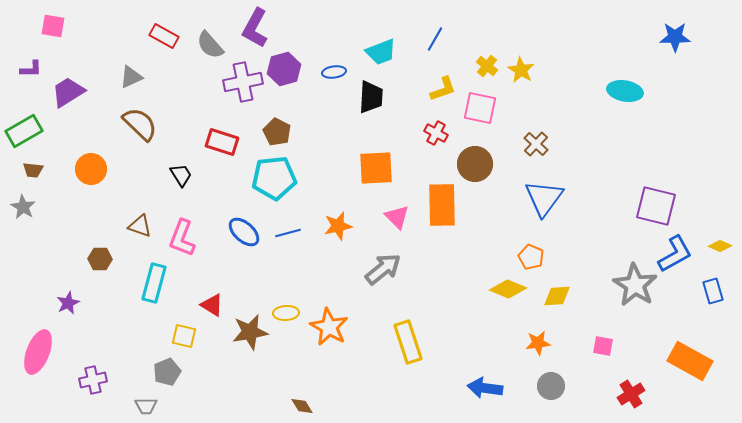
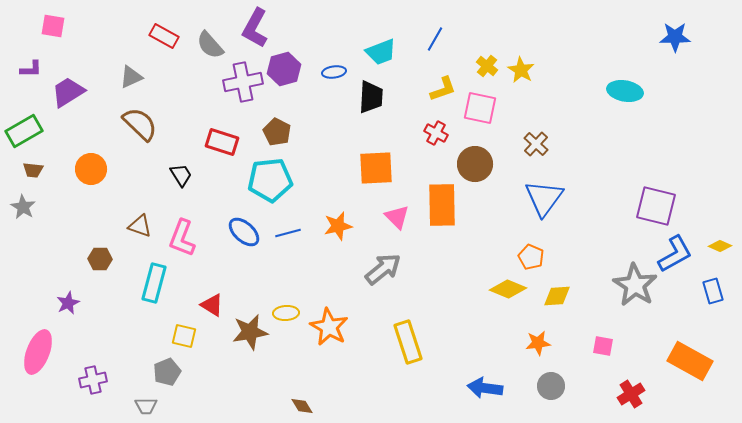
cyan pentagon at (274, 178): moved 4 px left, 2 px down
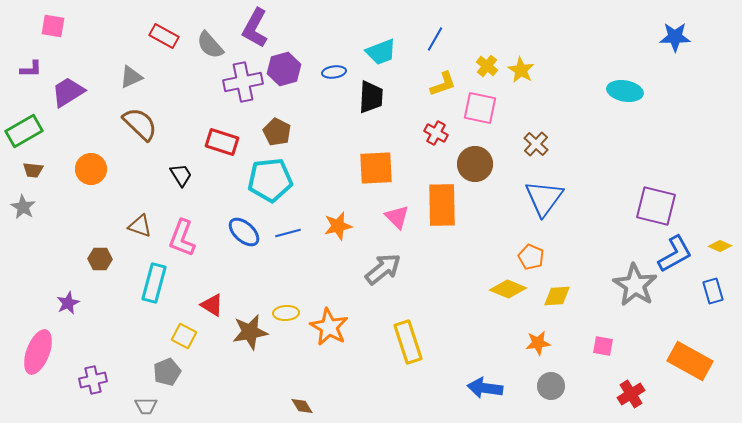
yellow L-shape at (443, 89): moved 5 px up
yellow square at (184, 336): rotated 15 degrees clockwise
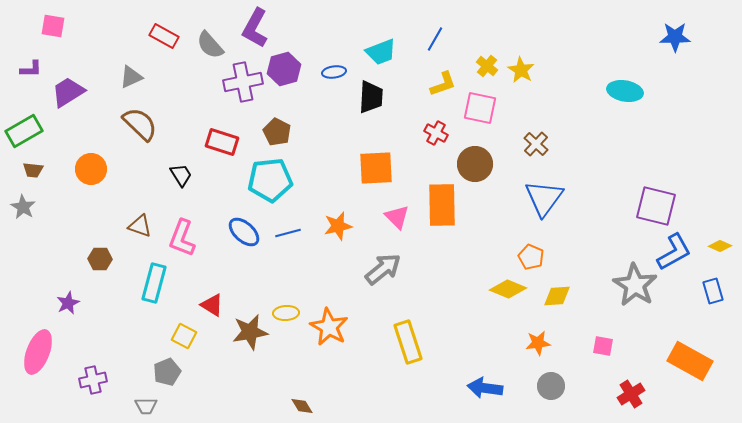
blue L-shape at (675, 254): moved 1 px left, 2 px up
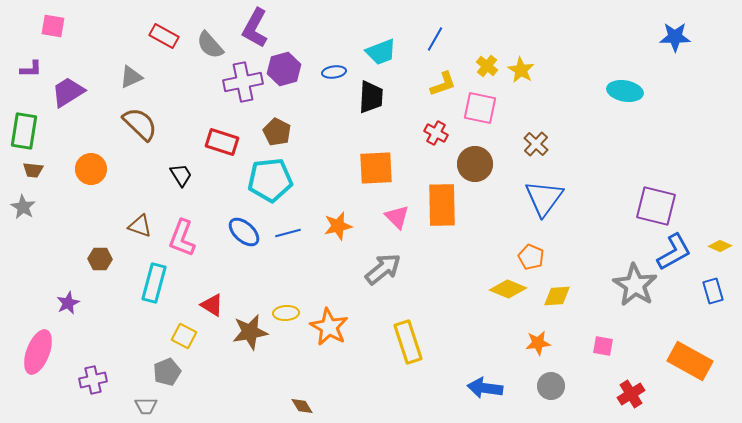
green rectangle at (24, 131): rotated 51 degrees counterclockwise
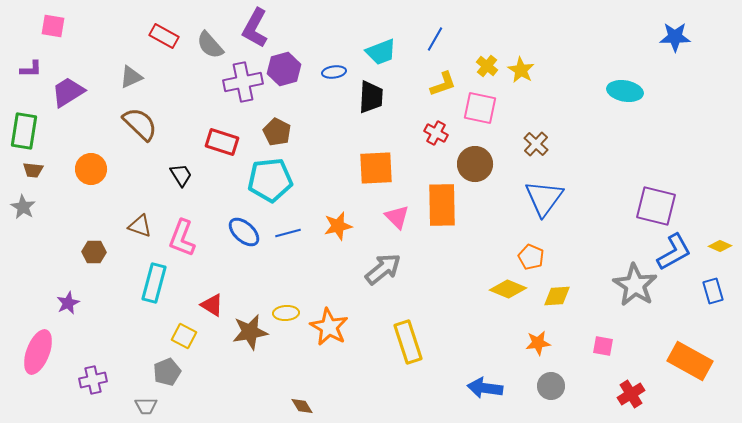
brown hexagon at (100, 259): moved 6 px left, 7 px up
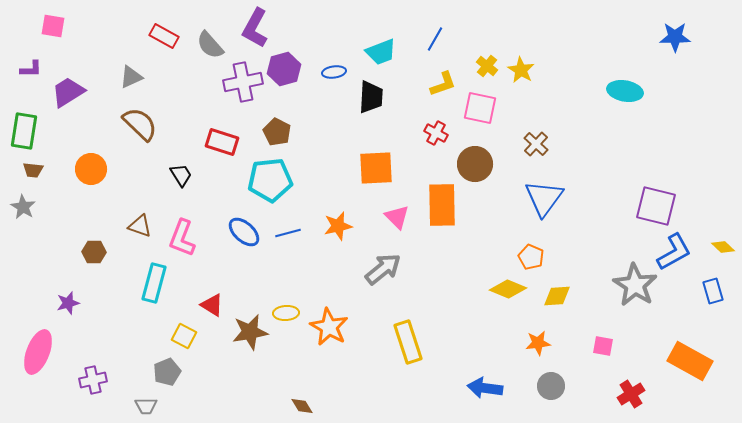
yellow diamond at (720, 246): moved 3 px right, 1 px down; rotated 20 degrees clockwise
purple star at (68, 303): rotated 10 degrees clockwise
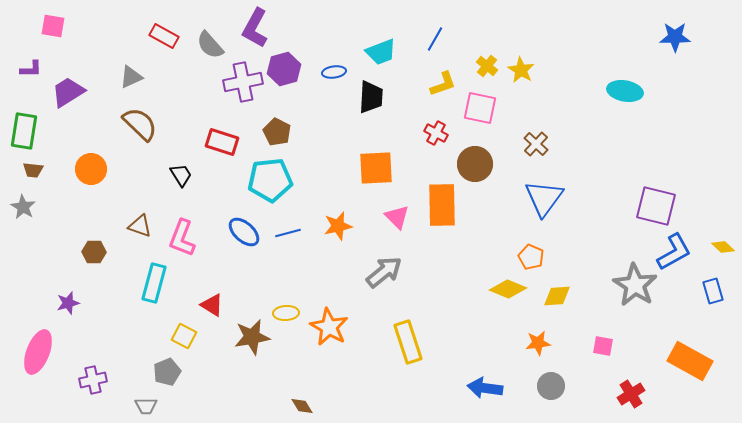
gray arrow at (383, 269): moved 1 px right, 3 px down
brown star at (250, 332): moved 2 px right, 5 px down
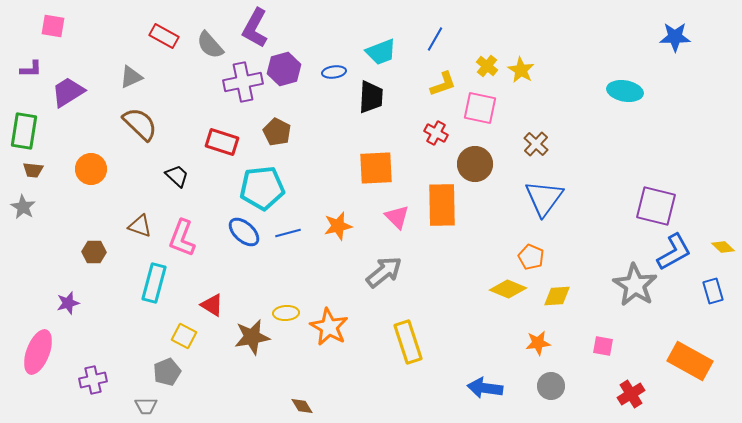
black trapezoid at (181, 175): moved 4 px left, 1 px down; rotated 15 degrees counterclockwise
cyan pentagon at (270, 180): moved 8 px left, 8 px down
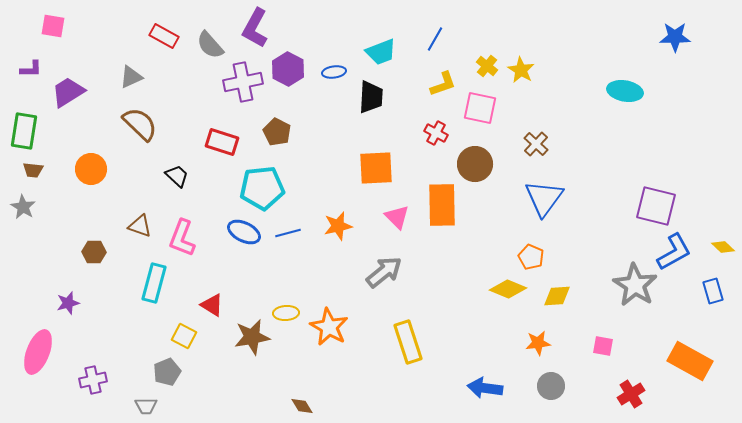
purple hexagon at (284, 69): moved 4 px right; rotated 16 degrees counterclockwise
blue ellipse at (244, 232): rotated 16 degrees counterclockwise
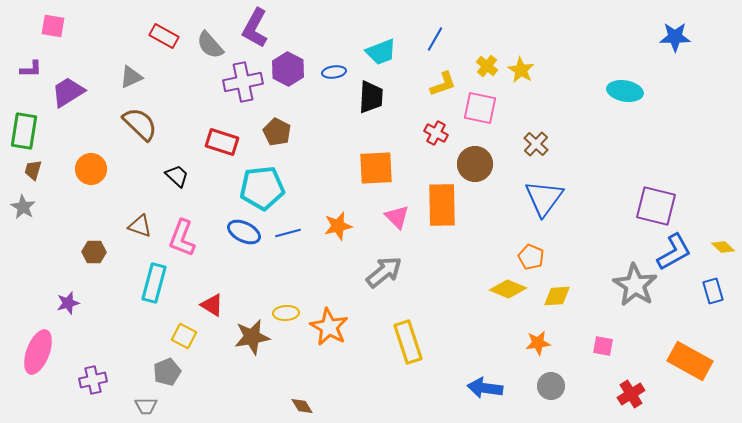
brown trapezoid at (33, 170): rotated 100 degrees clockwise
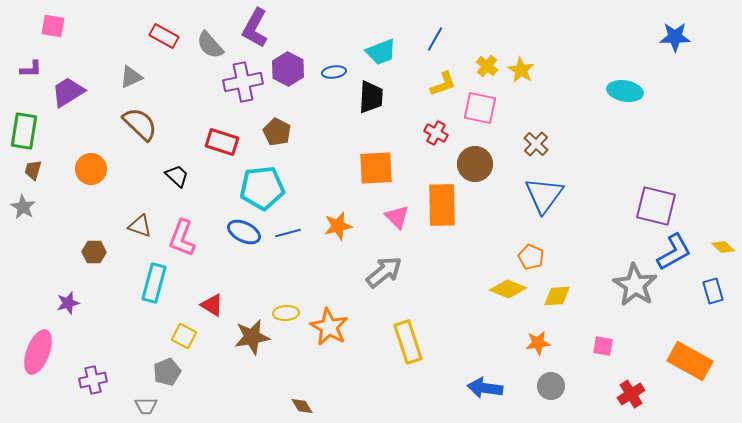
blue triangle at (544, 198): moved 3 px up
